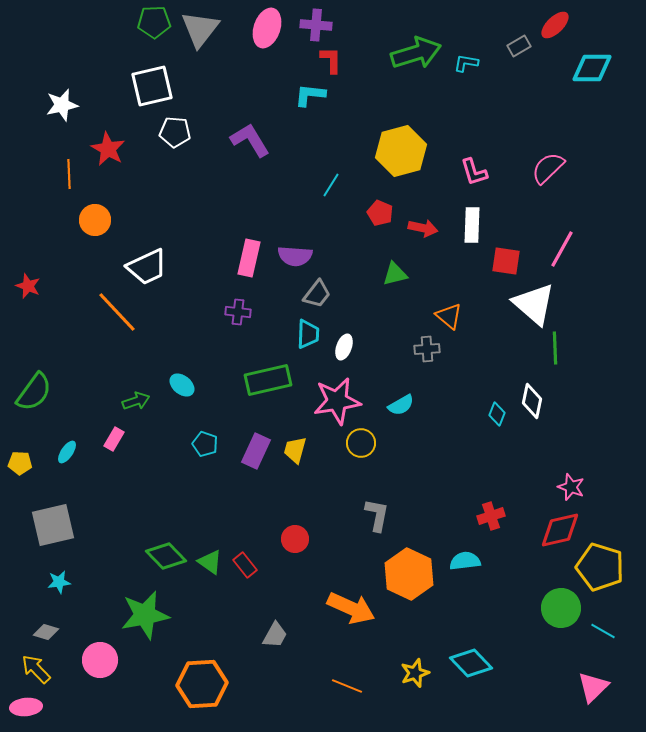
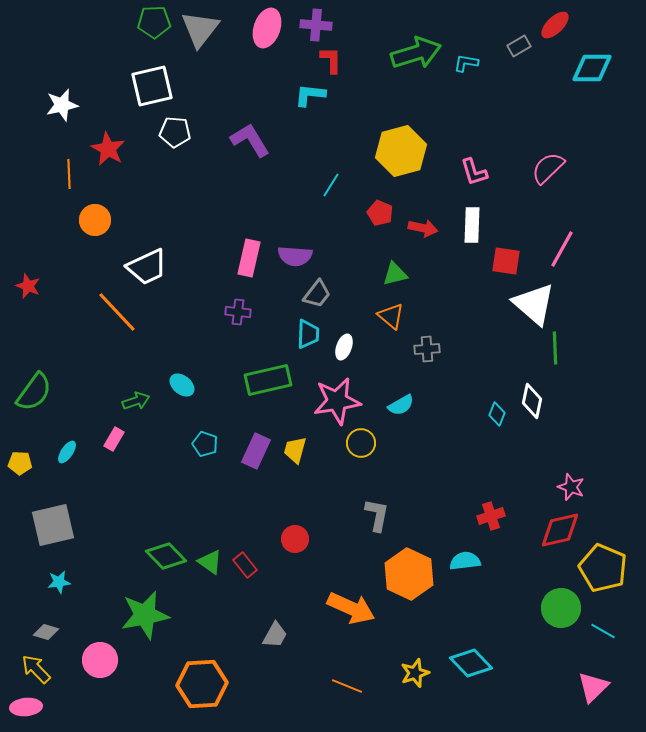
orange triangle at (449, 316): moved 58 px left
yellow pentagon at (600, 567): moved 3 px right, 1 px down; rotated 6 degrees clockwise
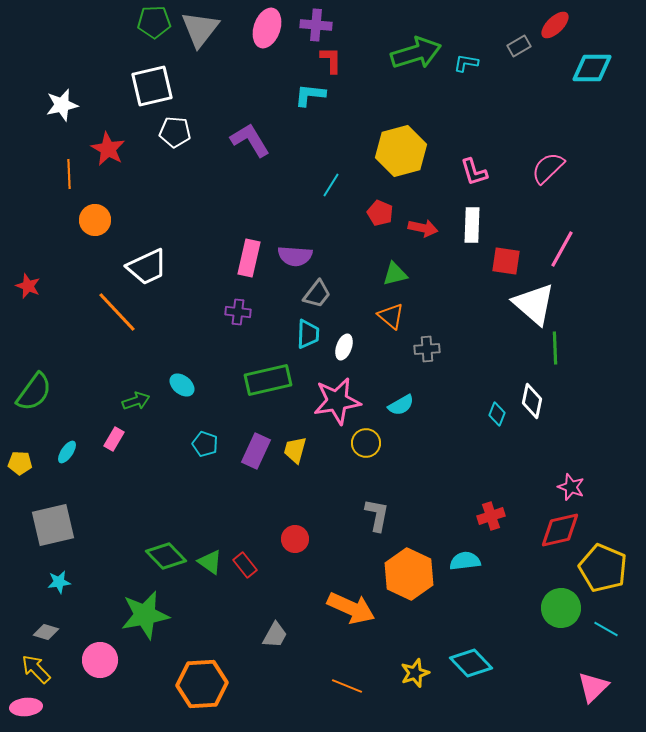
yellow circle at (361, 443): moved 5 px right
cyan line at (603, 631): moved 3 px right, 2 px up
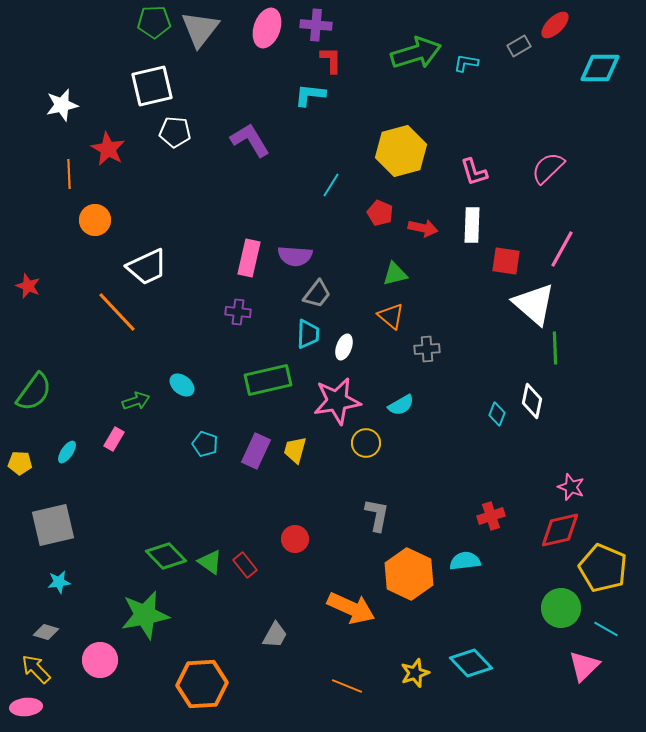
cyan diamond at (592, 68): moved 8 px right
pink triangle at (593, 687): moved 9 px left, 21 px up
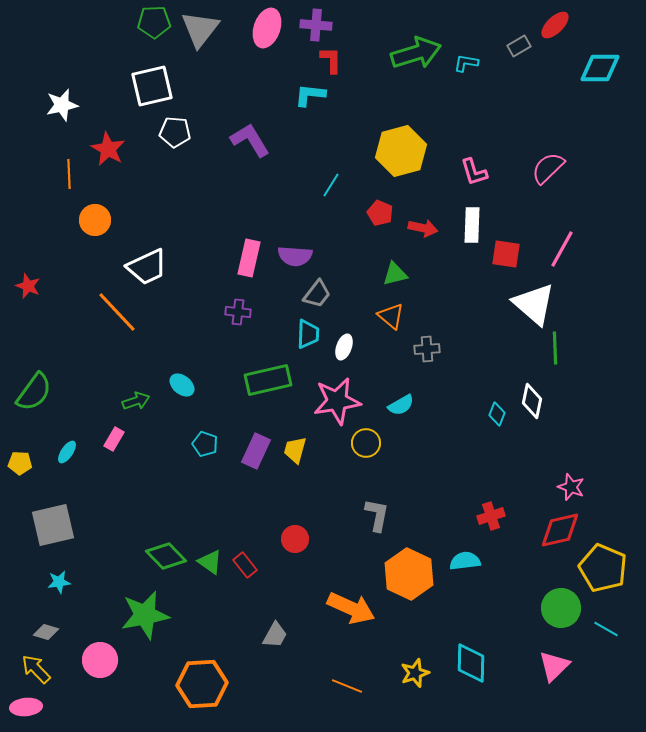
red square at (506, 261): moved 7 px up
cyan diamond at (471, 663): rotated 45 degrees clockwise
pink triangle at (584, 666): moved 30 px left
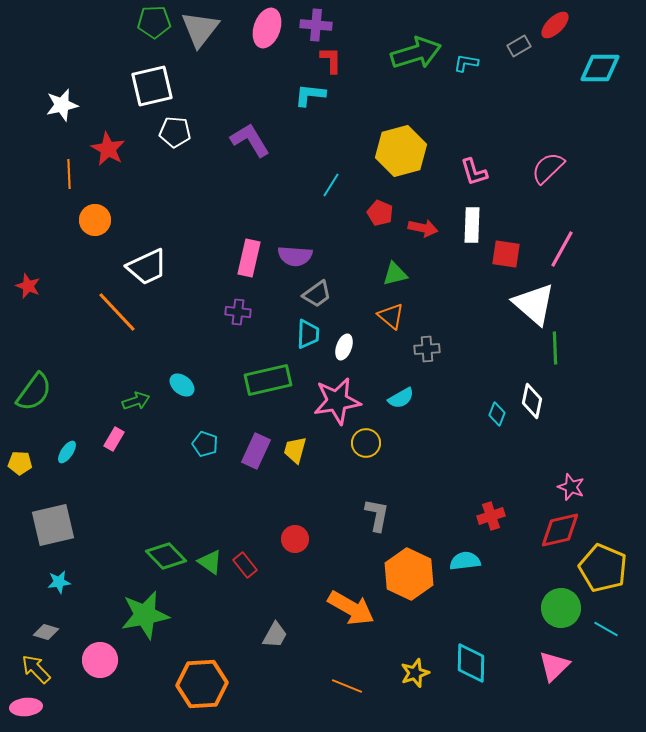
gray trapezoid at (317, 294): rotated 16 degrees clockwise
cyan semicircle at (401, 405): moved 7 px up
orange arrow at (351, 608): rotated 6 degrees clockwise
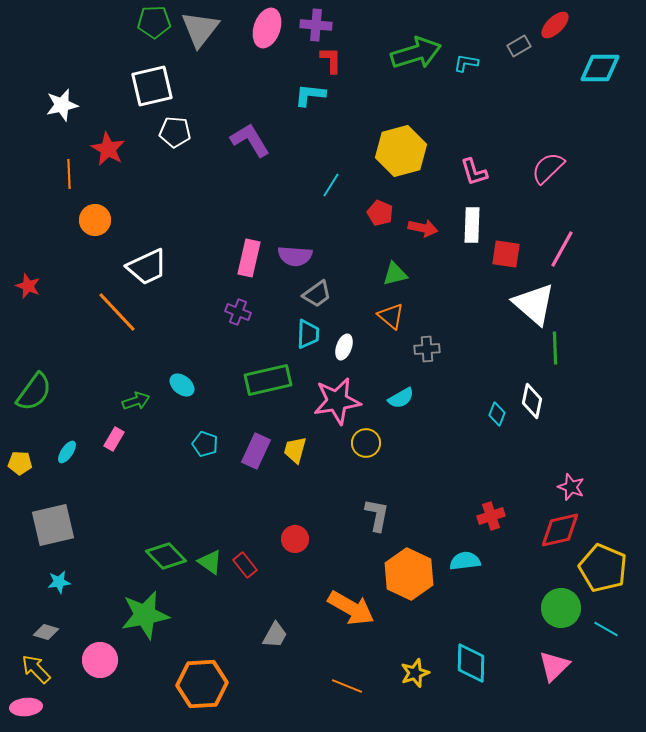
purple cross at (238, 312): rotated 15 degrees clockwise
